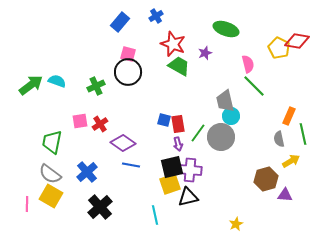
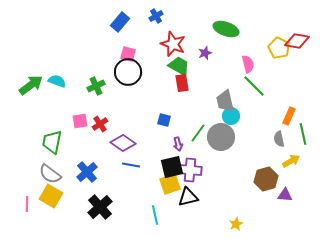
red rectangle at (178, 124): moved 4 px right, 41 px up
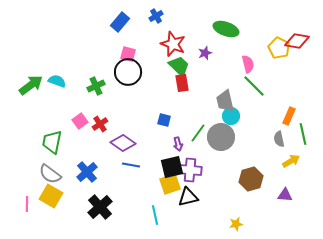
green trapezoid at (179, 66): rotated 15 degrees clockwise
pink square at (80, 121): rotated 28 degrees counterclockwise
brown hexagon at (266, 179): moved 15 px left
yellow star at (236, 224): rotated 16 degrees clockwise
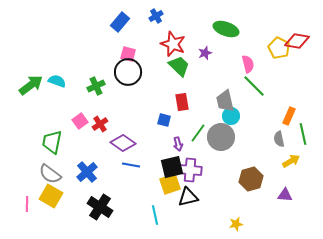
red rectangle at (182, 83): moved 19 px down
black cross at (100, 207): rotated 15 degrees counterclockwise
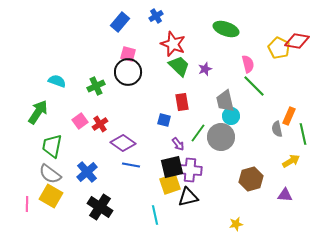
purple star at (205, 53): moved 16 px down
green arrow at (31, 85): moved 7 px right, 27 px down; rotated 20 degrees counterclockwise
gray semicircle at (279, 139): moved 2 px left, 10 px up
green trapezoid at (52, 142): moved 4 px down
purple arrow at (178, 144): rotated 24 degrees counterclockwise
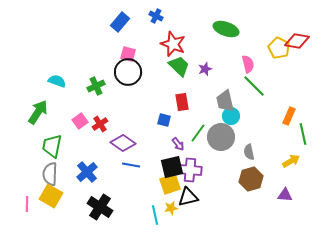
blue cross at (156, 16): rotated 32 degrees counterclockwise
gray semicircle at (277, 129): moved 28 px left, 23 px down
gray semicircle at (50, 174): rotated 55 degrees clockwise
yellow star at (236, 224): moved 65 px left, 16 px up
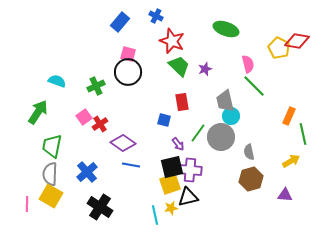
red star at (173, 44): moved 1 px left, 3 px up
pink square at (80, 121): moved 4 px right, 4 px up
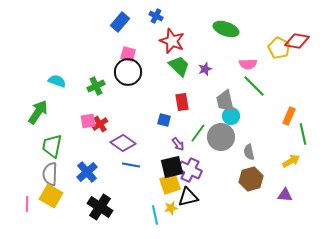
pink semicircle at (248, 64): rotated 102 degrees clockwise
pink square at (84, 117): moved 4 px right, 4 px down; rotated 28 degrees clockwise
purple cross at (190, 170): rotated 20 degrees clockwise
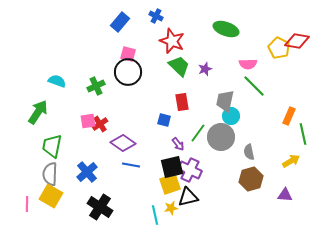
gray trapezoid at (225, 101): rotated 25 degrees clockwise
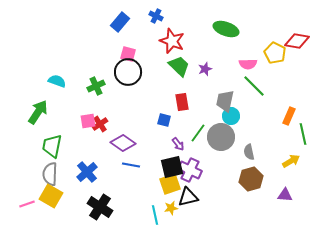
yellow pentagon at (279, 48): moved 4 px left, 5 px down
pink line at (27, 204): rotated 70 degrees clockwise
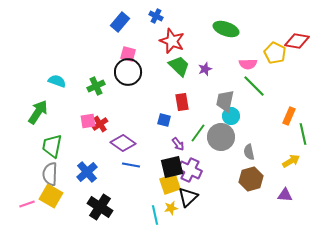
black triangle at (188, 197): rotated 30 degrees counterclockwise
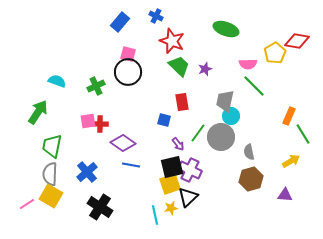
yellow pentagon at (275, 53): rotated 15 degrees clockwise
red cross at (100, 124): rotated 35 degrees clockwise
green line at (303, 134): rotated 20 degrees counterclockwise
pink line at (27, 204): rotated 14 degrees counterclockwise
